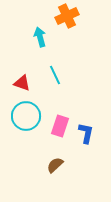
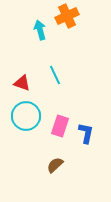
cyan arrow: moved 7 px up
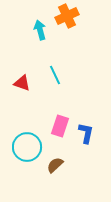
cyan circle: moved 1 px right, 31 px down
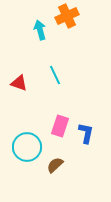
red triangle: moved 3 px left
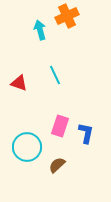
brown semicircle: moved 2 px right
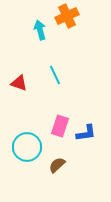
blue L-shape: rotated 70 degrees clockwise
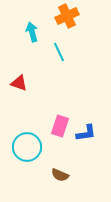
cyan arrow: moved 8 px left, 2 px down
cyan line: moved 4 px right, 23 px up
brown semicircle: moved 3 px right, 10 px down; rotated 114 degrees counterclockwise
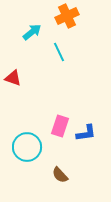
cyan arrow: rotated 66 degrees clockwise
red triangle: moved 6 px left, 5 px up
brown semicircle: rotated 24 degrees clockwise
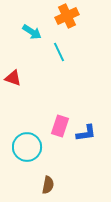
cyan arrow: rotated 72 degrees clockwise
brown semicircle: moved 12 px left, 10 px down; rotated 126 degrees counterclockwise
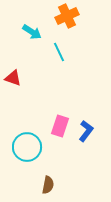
blue L-shape: moved 2 px up; rotated 45 degrees counterclockwise
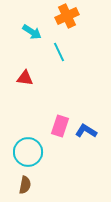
red triangle: moved 12 px right; rotated 12 degrees counterclockwise
blue L-shape: rotated 95 degrees counterclockwise
cyan circle: moved 1 px right, 5 px down
brown semicircle: moved 23 px left
